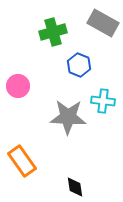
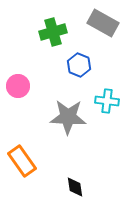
cyan cross: moved 4 px right
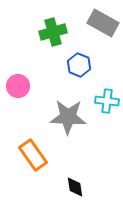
orange rectangle: moved 11 px right, 6 px up
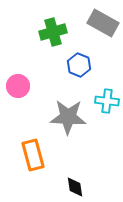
orange rectangle: rotated 20 degrees clockwise
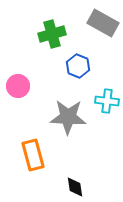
green cross: moved 1 px left, 2 px down
blue hexagon: moved 1 px left, 1 px down
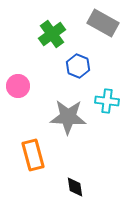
green cross: rotated 20 degrees counterclockwise
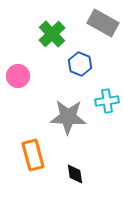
green cross: rotated 8 degrees counterclockwise
blue hexagon: moved 2 px right, 2 px up
pink circle: moved 10 px up
cyan cross: rotated 15 degrees counterclockwise
black diamond: moved 13 px up
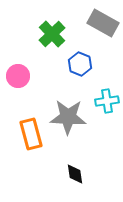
orange rectangle: moved 2 px left, 21 px up
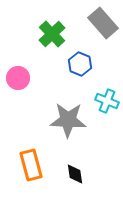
gray rectangle: rotated 20 degrees clockwise
pink circle: moved 2 px down
cyan cross: rotated 30 degrees clockwise
gray star: moved 3 px down
orange rectangle: moved 31 px down
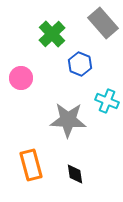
pink circle: moved 3 px right
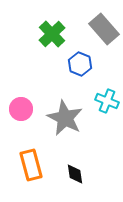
gray rectangle: moved 1 px right, 6 px down
pink circle: moved 31 px down
gray star: moved 3 px left, 2 px up; rotated 24 degrees clockwise
